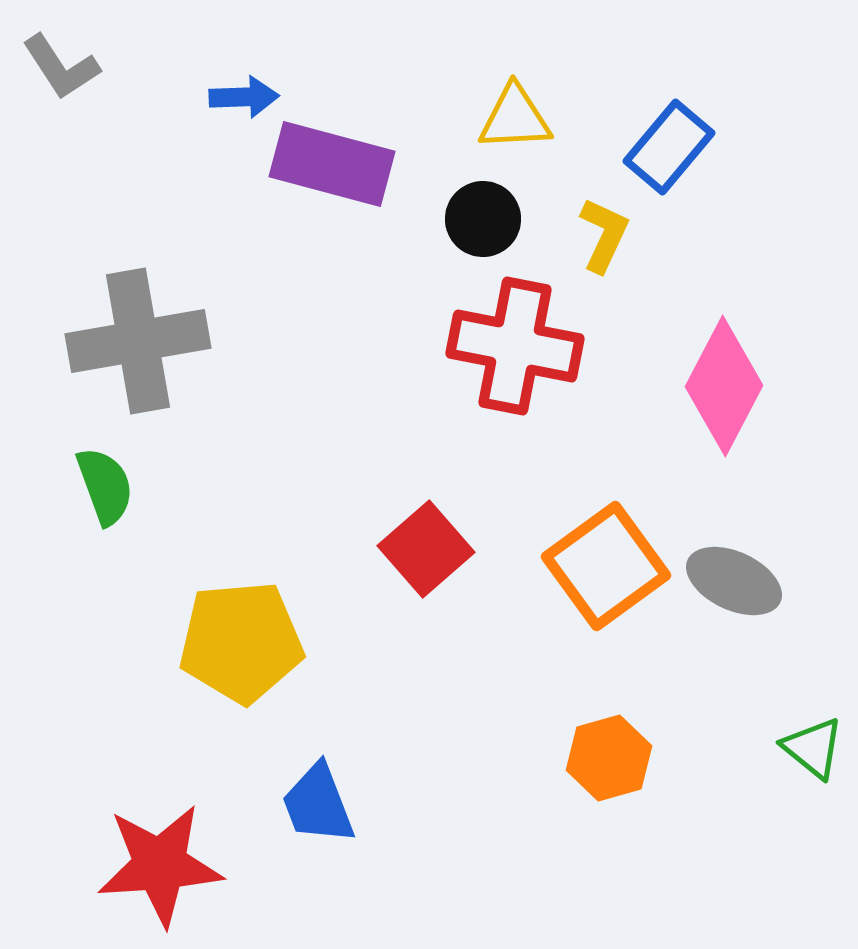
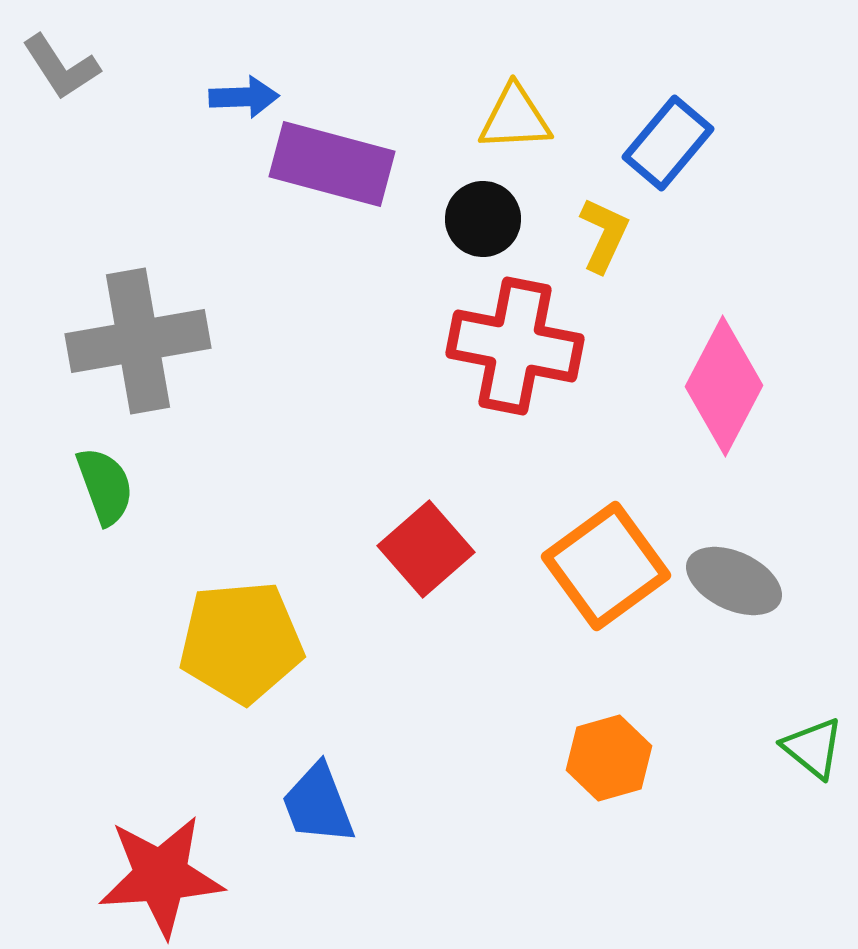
blue rectangle: moved 1 px left, 4 px up
red star: moved 1 px right, 11 px down
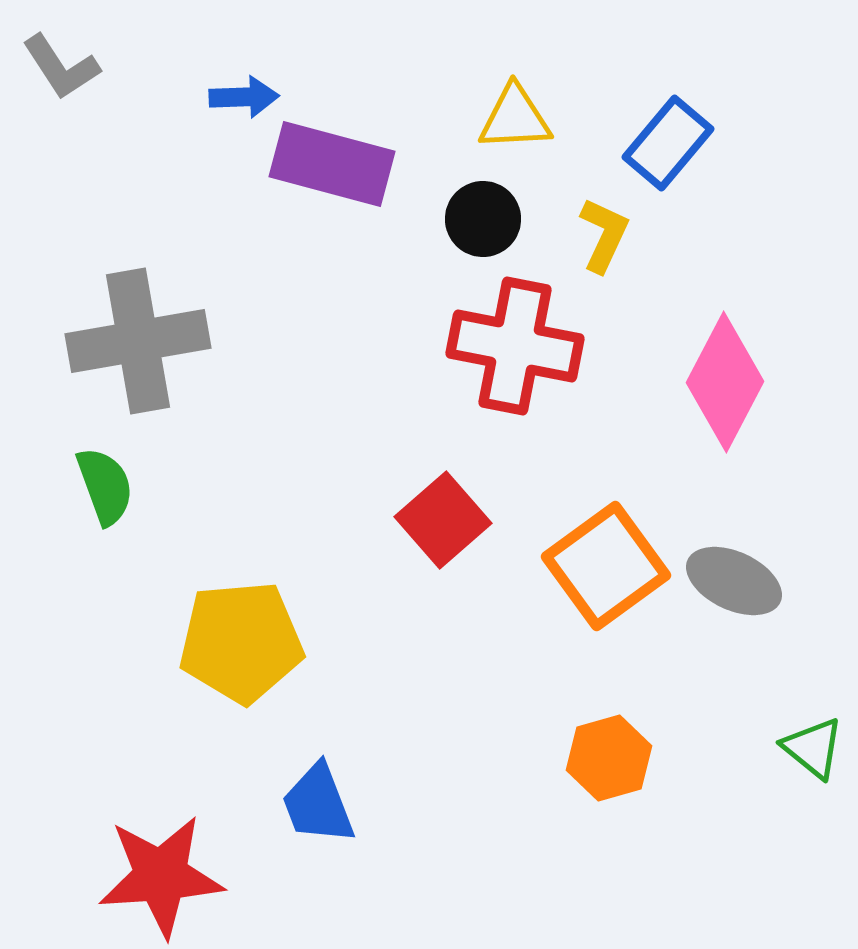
pink diamond: moved 1 px right, 4 px up
red square: moved 17 px right, 29 px up
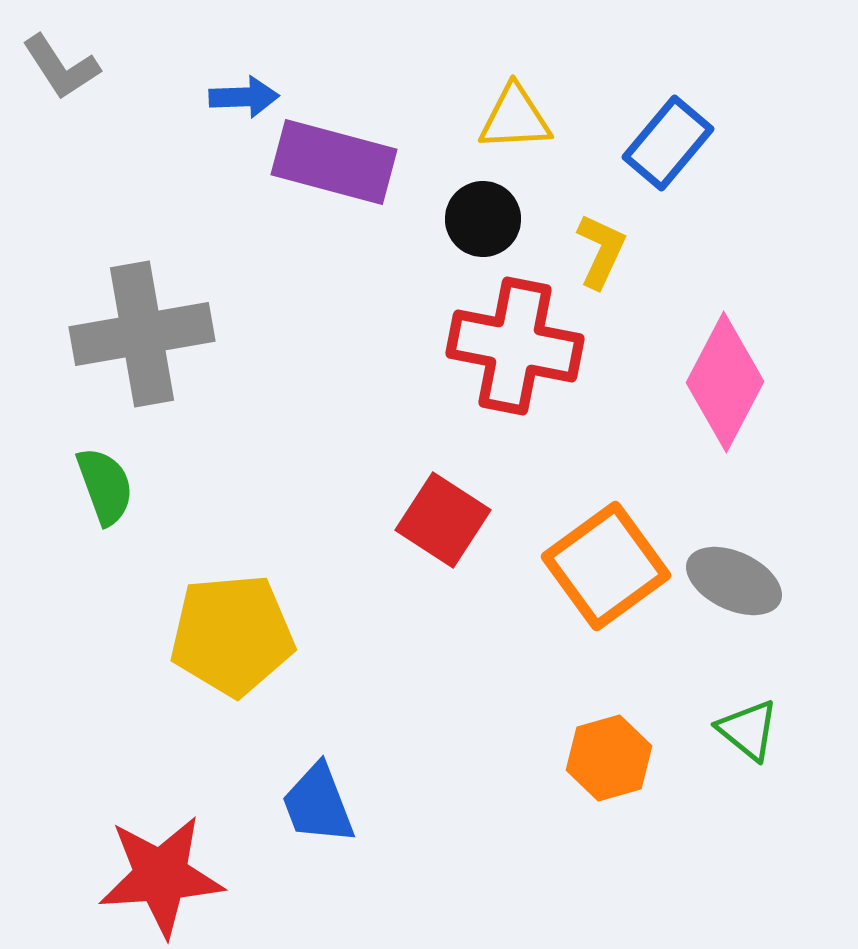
purple rectangle: moved 2 px right, 2 px up
yellow L-shape: moved 3 px left, 16 px down
gray cross: moved 4 px right, 7 px up
red square: rotated 16 degrees counterclockwise
yellow pentagon: moved 9 px left, 7 px up
green triangle: moved 65 px left, 18 px up
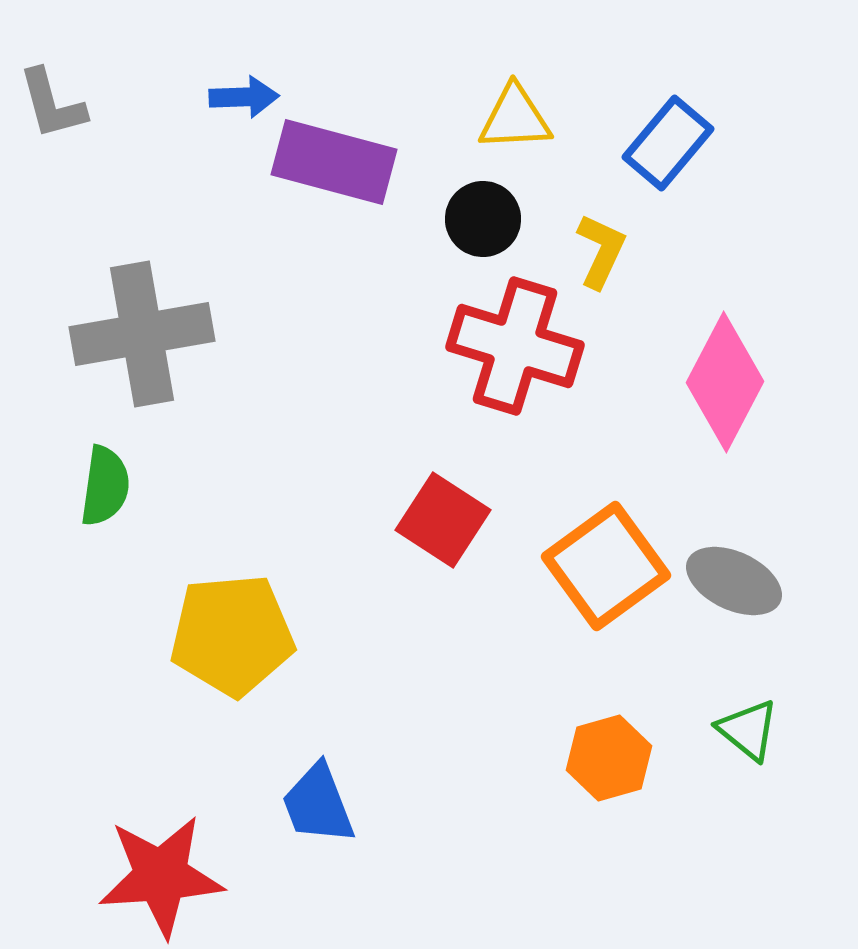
gray L-shape: moved 9 px left, 37 px down; rotated 18 degrees clockwise
red cross: rotated 6 degrees clockwise
green semicircle: rotated 28 degrees clockwise
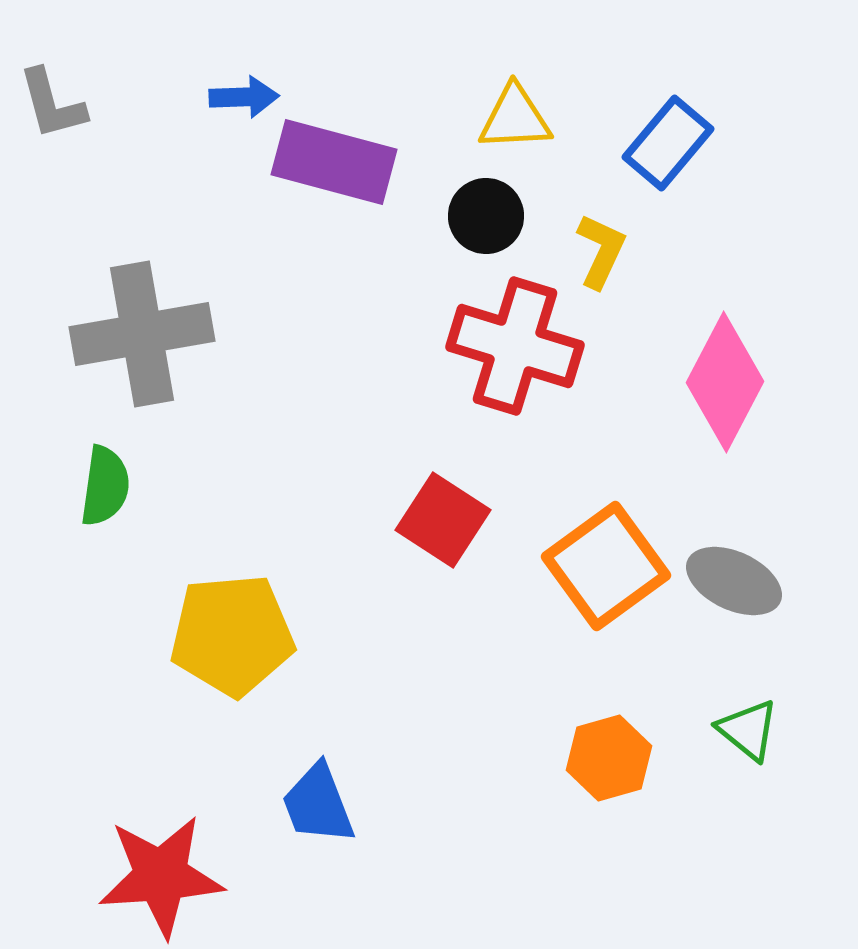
black circle: moved 3 px right, 3 px up
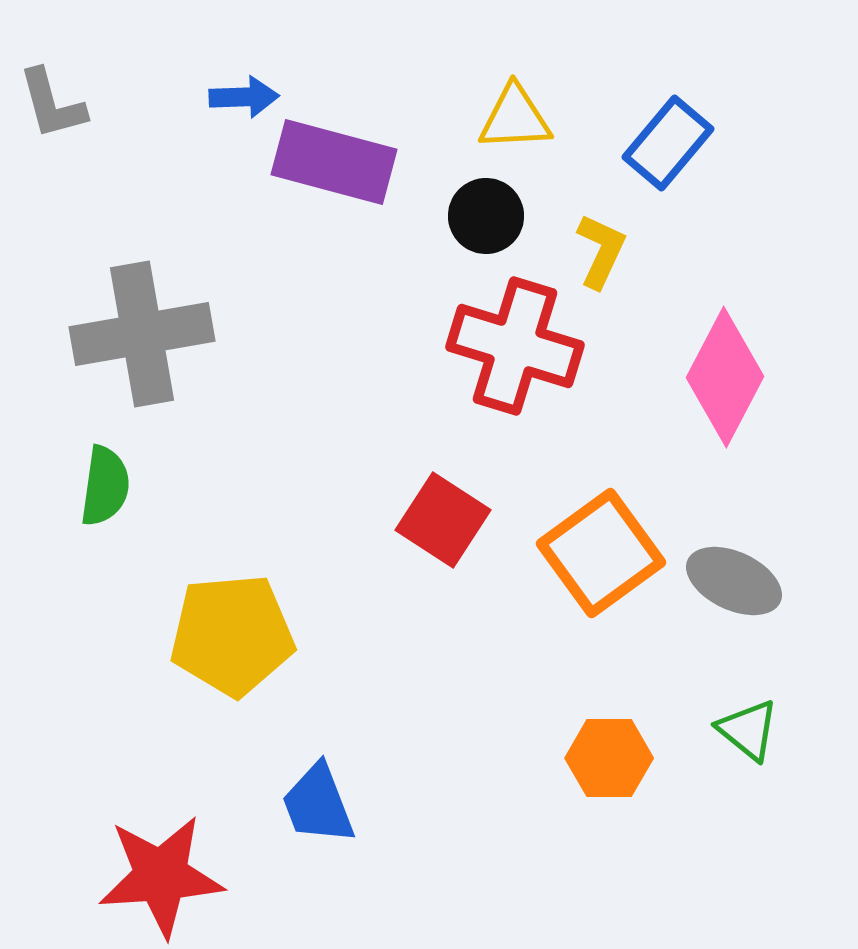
pink diamond: moved 5 px up
orange square: moved 5 px left, 13 px up
orange hexagon: rotated 16 degrees clockwise
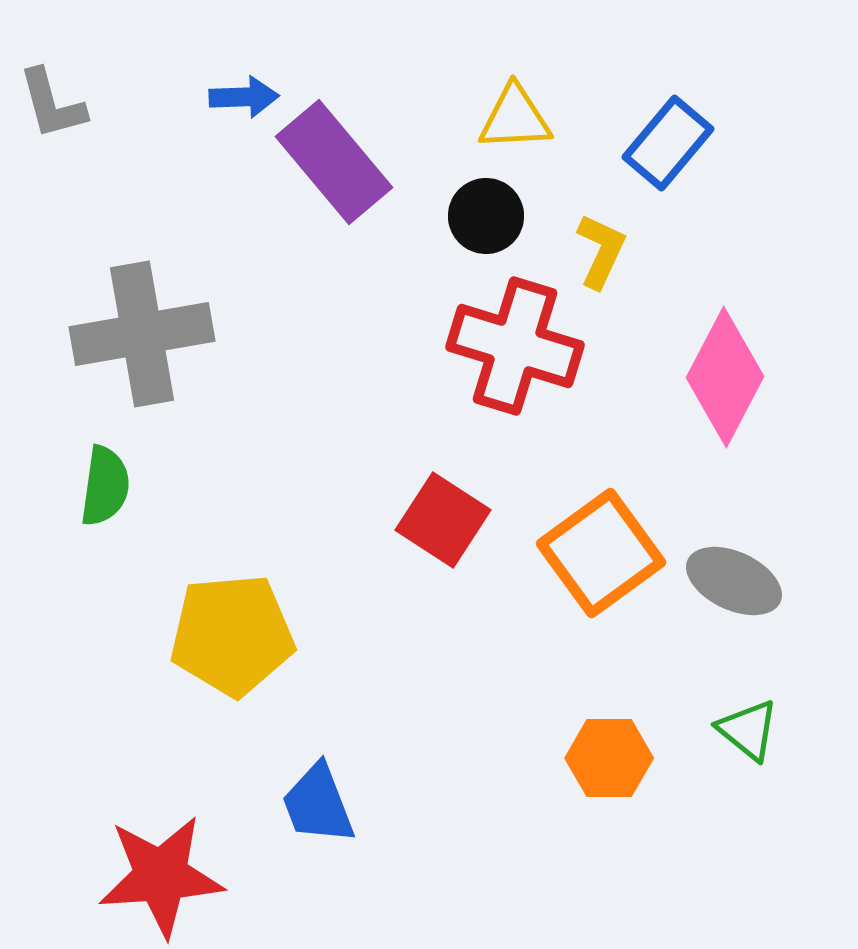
purple rectangle: rotated 35 degrees clockwise
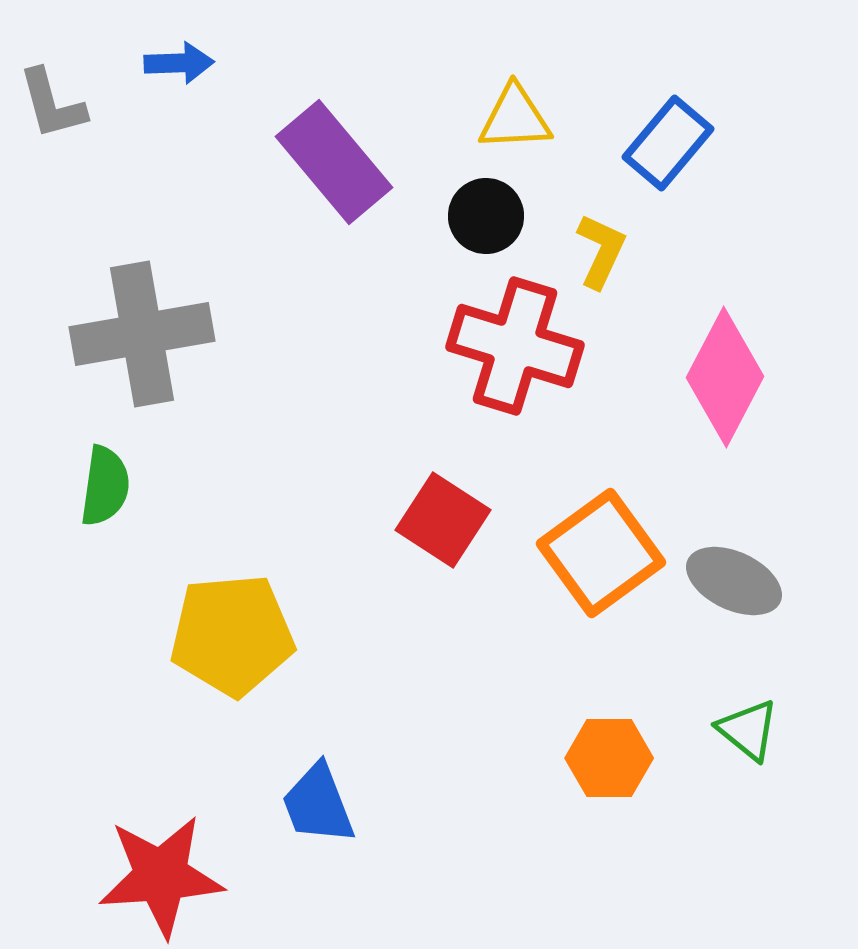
blue arrow: moved 65 px left, 34 px up
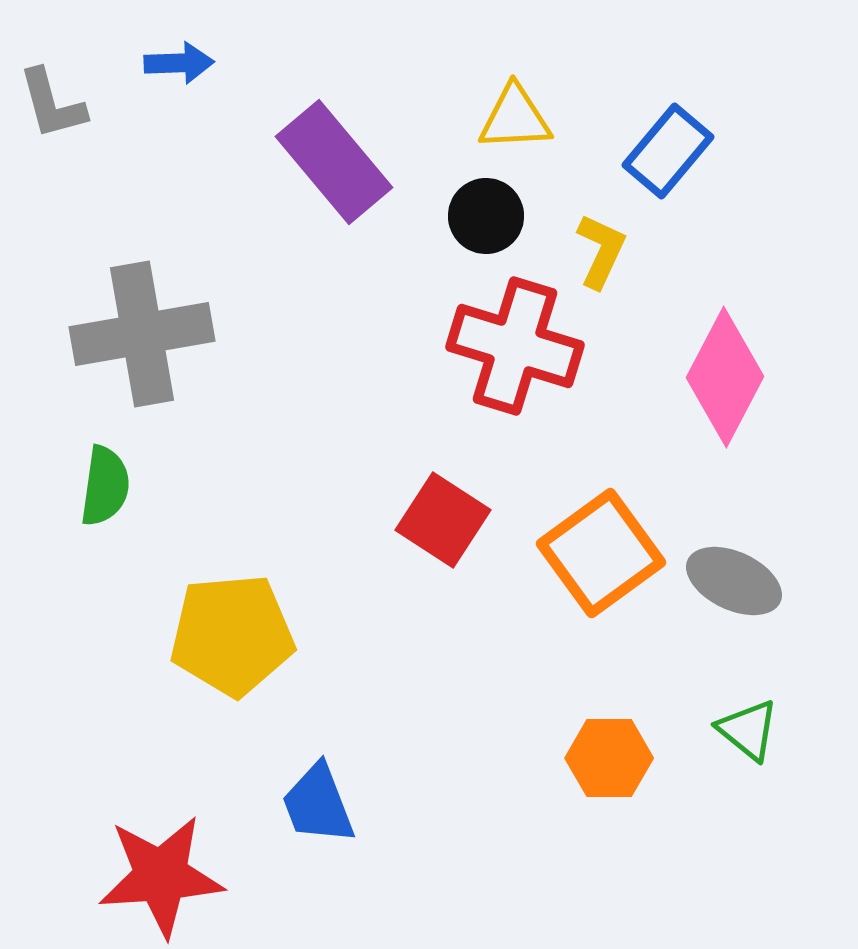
blue rectangle: moved 8 px down
